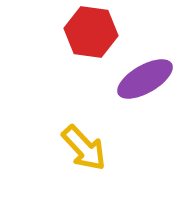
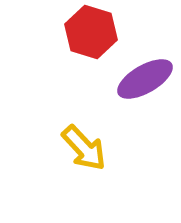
red hexagon: rotated 9 degrees clockwise
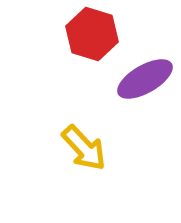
red hexagon: moved 1 px right, 2 px down
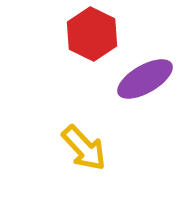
red hexagon: rotated 9 degrees clockwise
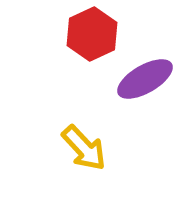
red hexagon: rotated 9 degrees clockwise
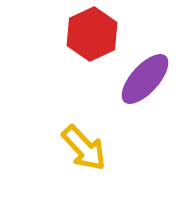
purple ellipse: rotated 18 degrees counterclockwise
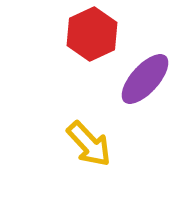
yellow arrow: moved 5 px right, 4 px up
